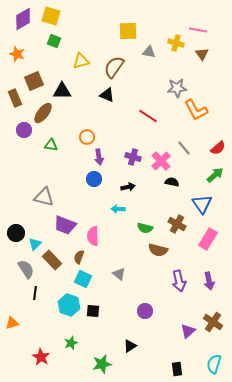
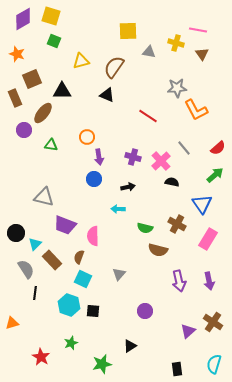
brown square at (34, 81): moved 2 px left, 2 px up
gray triangle at (119, 274): rotated 32 degrees clockwise
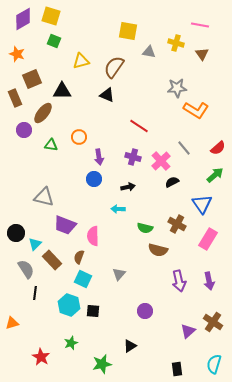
pink line at (198, 30): moved 2 px right, 5 px up
yellow square at (128, 31): rotated 12 degrees clockwise
orange L-shape at (196, 110): rotated 30 degrees counterclockwise
red line at (148, 116): moved 9 px left, 10 px down
orange circle at (87, 137): moved 8 px left
black semicircle at (172, 182): rotated 40 degrees counterclockwise
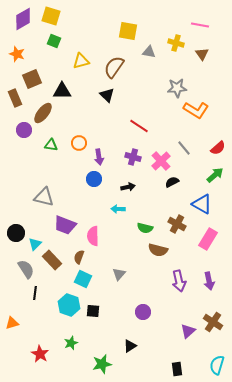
black triangle at (107, 95): rotated 21 degrees clockwise
orange circle at (79, 137): moved 6 px down
blue triangle at (202, 204): rotated 25 degrees counterclockwise
purple circle at (145, 311): moved 2 px left, 1 px down
red star at (41, 357): moved 1 px left, 3 px up
cyan semicircle at (214, 364): moved 3 px right, 1 px down
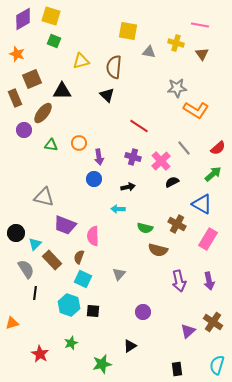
brown semicircle at (114, 67): rotated 30 degrees counterclockwise
green arrow at (215, 175): moved 2 px left, 1 px up
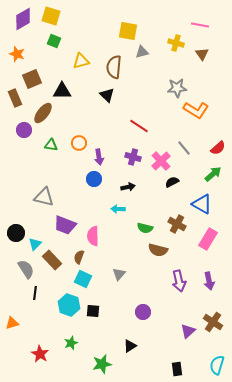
gray triangle at (149, 52): moved 7 px left; rotated 24 degrees counterclockwise
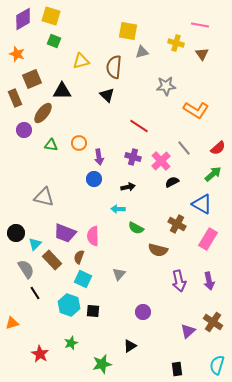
gray star at (177, 88): moved 11 px left, 2 px up
purple trapezoid at (65, 225): moved 8 px down
green semicircle at (145, 228): moved 9 px left; rotated 14 degrees clockwise
black line at (35, 293): rotated 40 degrees counterclockwise
